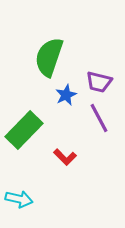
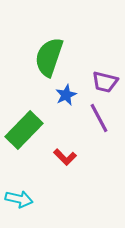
purple trapezoid: moved 6 px right
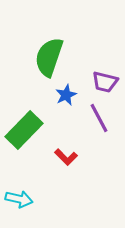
red L-shape: moved 1 px right
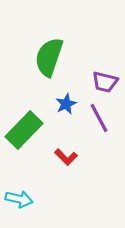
blue star: moved 9 px down
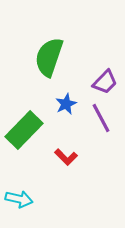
purple trapezoid: rotated 60 degrees counterclockwise
purple line: moved 2 px right
